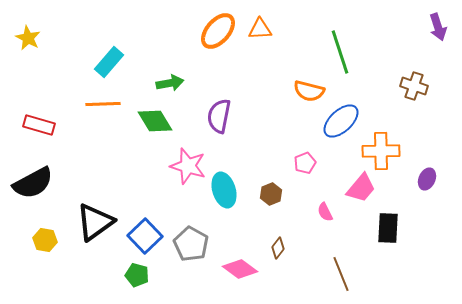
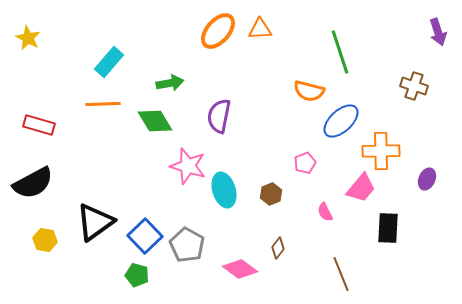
purple arrow: moved 5 px down
gray pentagon: moved 4 px left, 1 px down
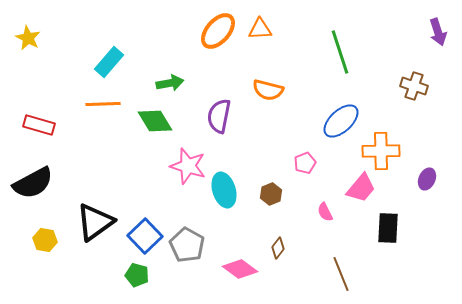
orange semicircle: moved 41 px left, 1 px up
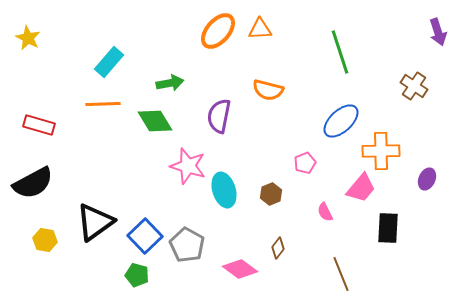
brown cross: rotated 16 degrees clockwise
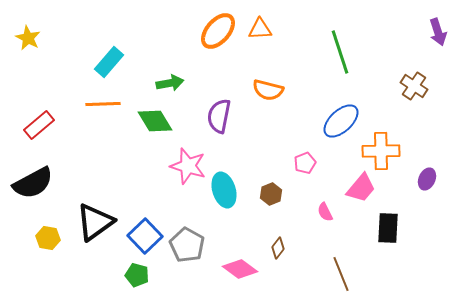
red rectangle: rotated 56 degrees counterclockwise
yellow hexagon: moved 3 px right, 2 px up
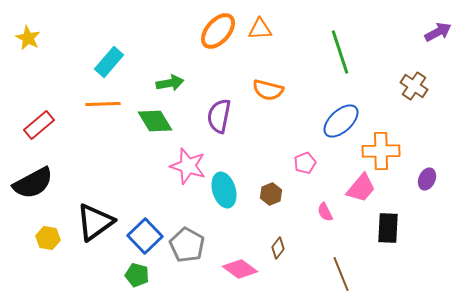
purple arrow: rotated 100 degrees counterclockwise
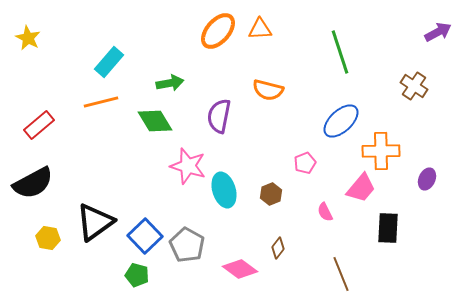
orange line: moved 2 px left, 2 px up; rotated 12 degrees counterclockwise
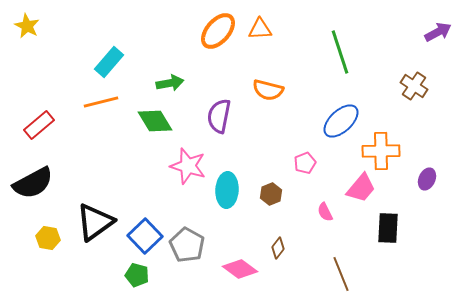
yellow star: moved 1 px left, 12 px up
cyan ellipse: moved 3 px right; rotated 20 degrees clockwise
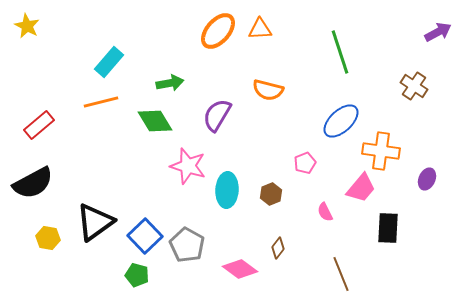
purple semicircle: moved 2 px left, 1 px up; rotated 20 degrees clockwise
orange cross: rotated 9 degrees clockwise
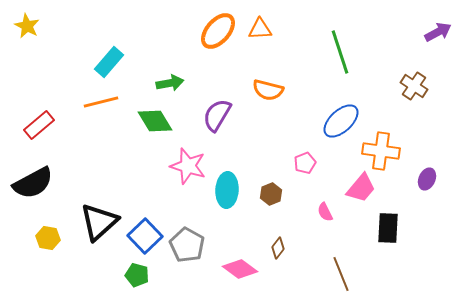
black triangle: moved 4 px right; rotated 6 degrees counterclockwise
